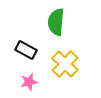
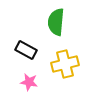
yellow cross: rotated 32 degrees clockwise
pink star: rotated 24 degrees clockwise
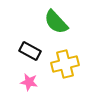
green semicircle: rotated 48 degrees counterclockwise
black rectangle: moved 4 px right, 1 px down
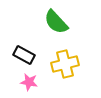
black rectangle: moved 6 px left, 4 px down
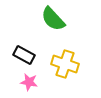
green semicircle: moved 3 px left, 3 px up
yellow cross: rotated 32 degrees clockwise
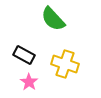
pink star: rotated 24 degrees clockwise
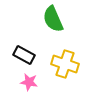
green semicircle: rotated 20 degrees clockwise
pink star: rotated 24 degrees counterclockwise
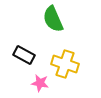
pink star: moved 11 px right, 1 px down
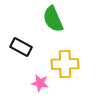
black rectangle: moved 3 px left, 8 px up
yellow cross: rotated 20 degrees counterclockwise
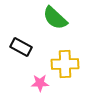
green semicircle: moved 2 px right, 1 px up; rotated 24 degrees counterclockwise
pink star: rotated 12 degrees counterclockwise
